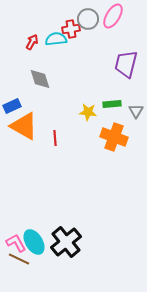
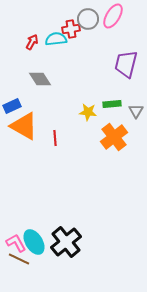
gray diamond: rotated 15 degrees counterclockwise
orange cross: rotated 32 degrees clockwise
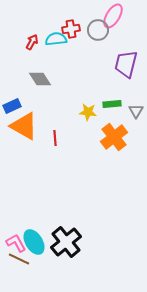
gray circle: moved 10 px right, 11 px down
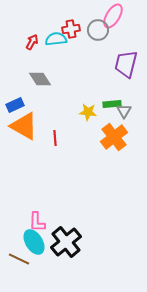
blue rectangle: moved 3 px right, 1 px up
gray triangle: moved 12 px left
pink L-shape: moved 21 px right, 21 px up; rotated 150 degrees counterclockwise
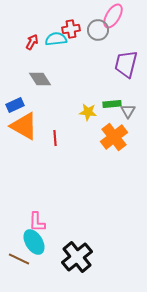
gray triangle: moved 4 px right
black cross: moved 11 px right, 15 px down
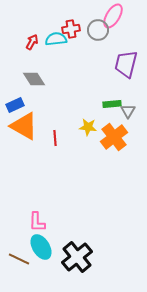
gray diamond: moved 6 px left
yellow star: moved 15 px down
cyan ellipse: moved 7 px right, 5 px down
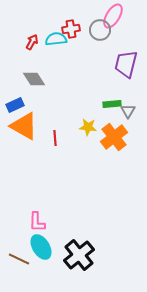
gray circle: moved 2 px right
black cross: moved 2 px right, 2 px up
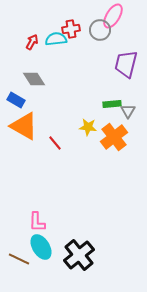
blue rectangle: moved 1 px right, 5 px up; rotated 54 degrees clockwise
red line: moved 5 px down; rotated 35 degrees counterclockwise
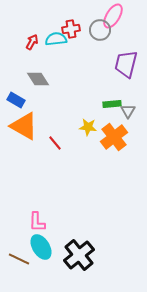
gray diamond: moved 4 px right
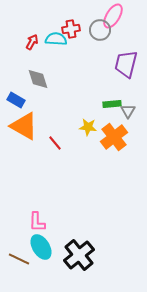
cyan semicircle: rotated 10 degrees clockwise
gray diamond: rotated 15 degrees clockwise
